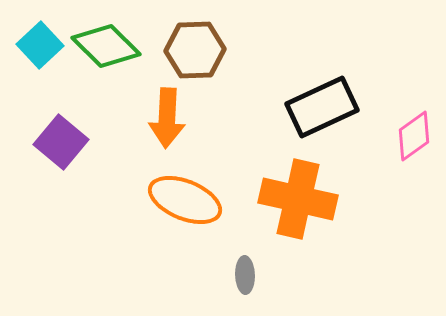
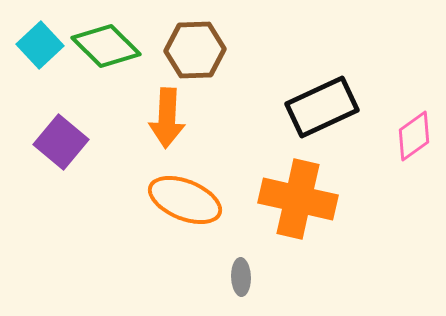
gray ellipse: moved 4 px left, 2 px down
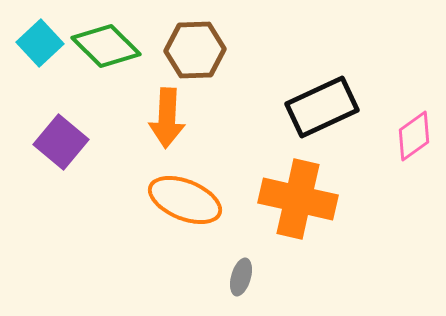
cyan square: moved 2 px up
gray ellipse: rotated 18 degrees clockwise
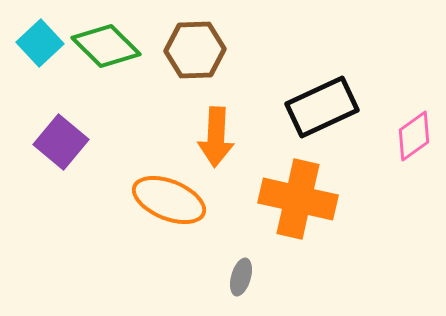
orange arrow: moved 49 px right, 19 px down
orange ellipse: moved 16 px left
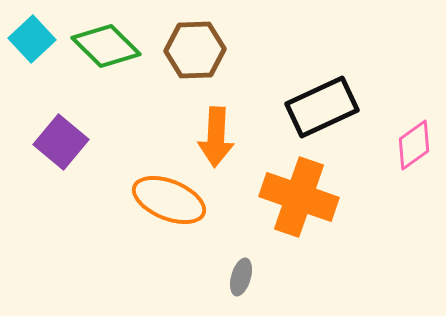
cyan square: moved 8 px left, 4 px up
pink diamond: moved 9 px down
orange cross: moved 1 px right, 2 px up; rotated 6 degrees clockwise
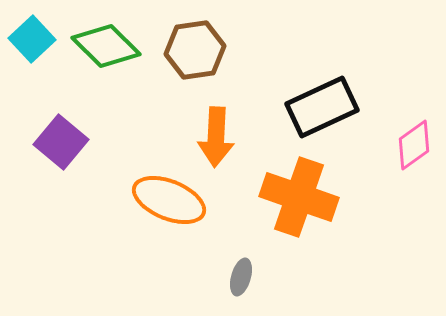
brown hexagon: rotated 6 degrees counterclockwise
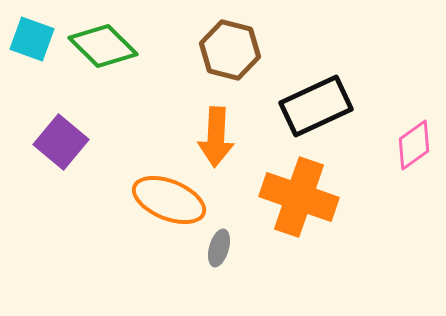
cyan square: rotated 27 degrees counterclockwise
green diamond: moved 3 px left
brown hexagon: moved 35 px right; rotated 22 degrees clockwise
black rectangle: moved 6 px left, 1 px up
gray ellipse: moved 22 px left, 29 px up
